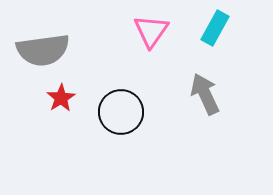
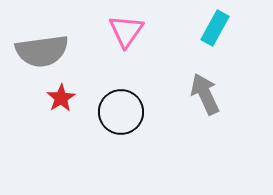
pink triangle: moved 25 px left
gray semicircle: moved 1 px left, 1 px down
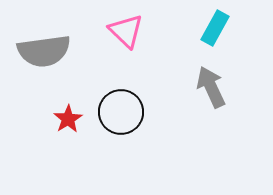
pink triangle: rotated 21 degrees counterclockwise
gray semicircle: moved 2 px right
gray arrow: moved 6 px right, 7 px up
red star: moved 7 px right, 21 px down
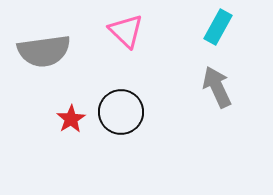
cyan rectangle: moved 3 px right, 1 px up
gray arrow: moved 6 px right
red star: moved 3 px right
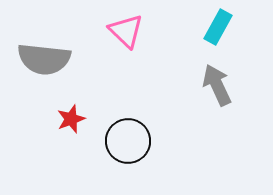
gray semicircle: moved 8 px down; rotated 14 degrees clockwise
gray arrow: moved 2 px up
black circle: moved 7 px right, 29 px down
red star: rotated 12 degrees clockwise
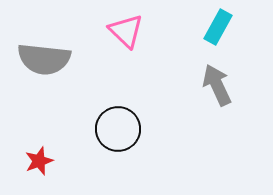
red star: moved 32 px left, 42 px down
black circle: moved 10 px left, 12 px up
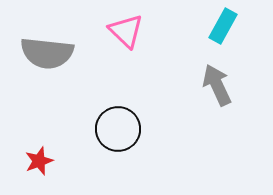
cyan rectangle: moved 5 px right, 1 px up
gray semicircle: moved 3 px right, 6 px up
